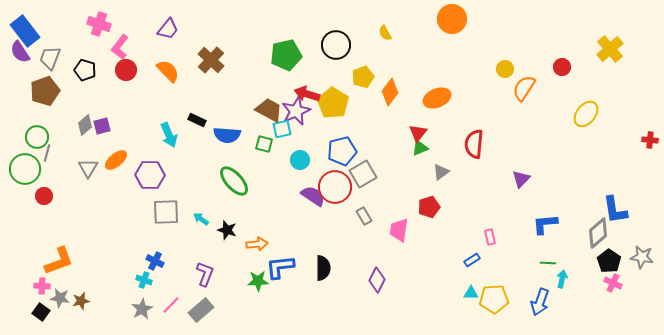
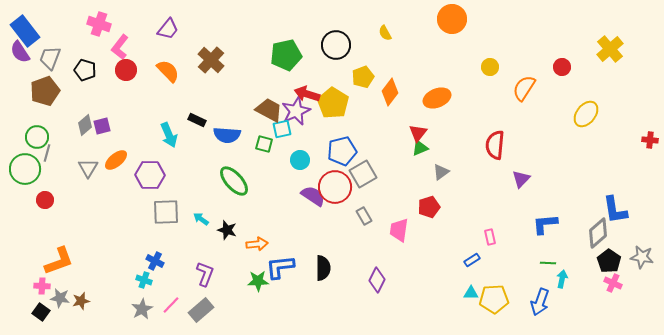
yellow circle at (505, 69): moved 15 px left, 2 px up
red semicircle at (474, 144): moved 21 px right, 1 px down
red circle at (44, 196): moved 1 px right, 4 px down
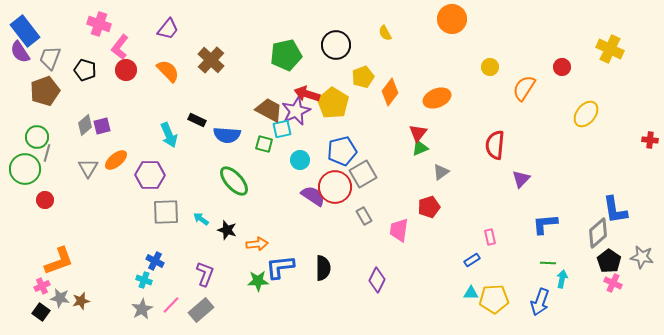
yellow cross at (610, 49): rotated 24 degrees counterclockwise
pink cross at (42, 286): rotated 28 degrees counterclockwise
